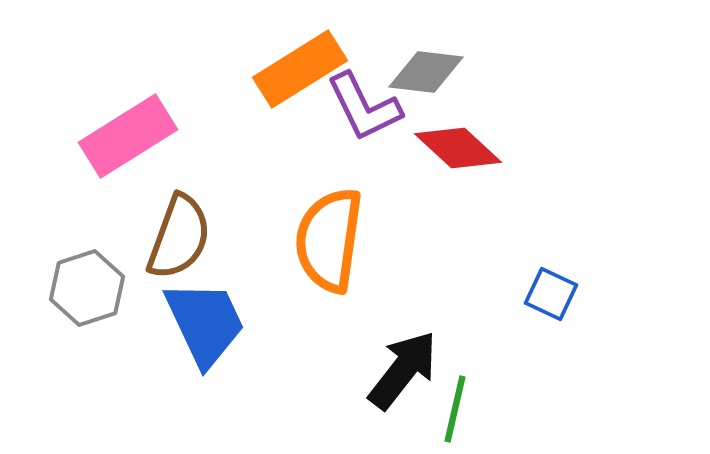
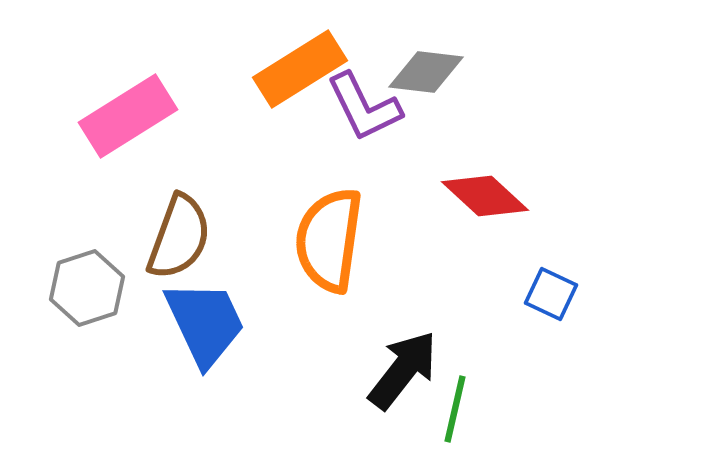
pink rectangle: moved 20 px up
red diamond: moved 27 px right, 48 px down
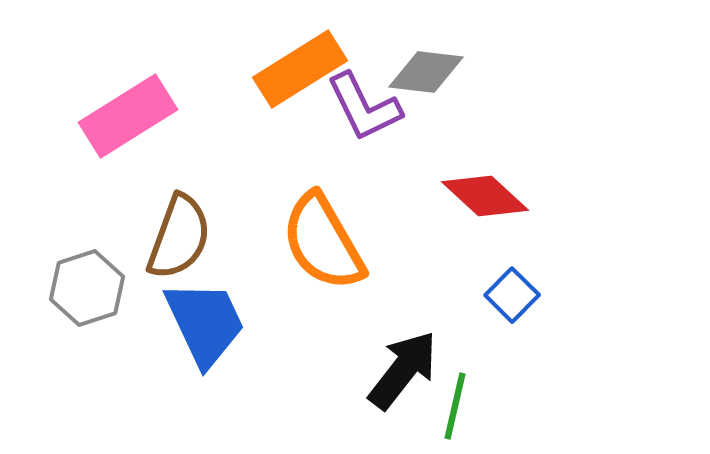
orange semicircle: moved 6 px left, 2 px down; rotated 38 degrees counterclockwise
blue square: moved 39 px left, 1 px down; rotated 20 degrees clockwise
green line: moved 3 px up
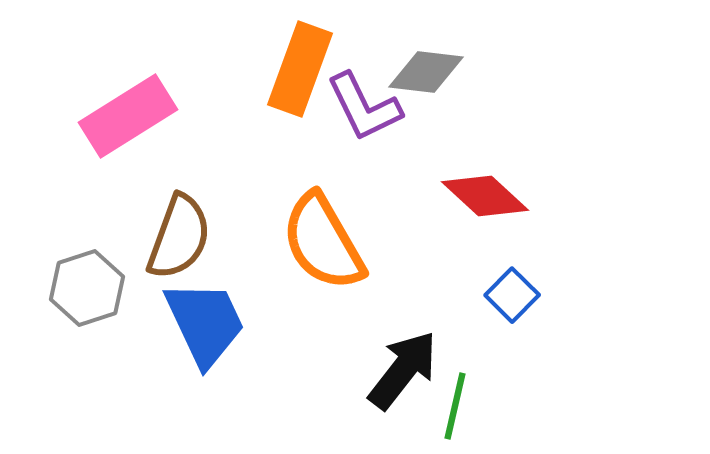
orange rectangle: rotated 38 degrees counterclockwise
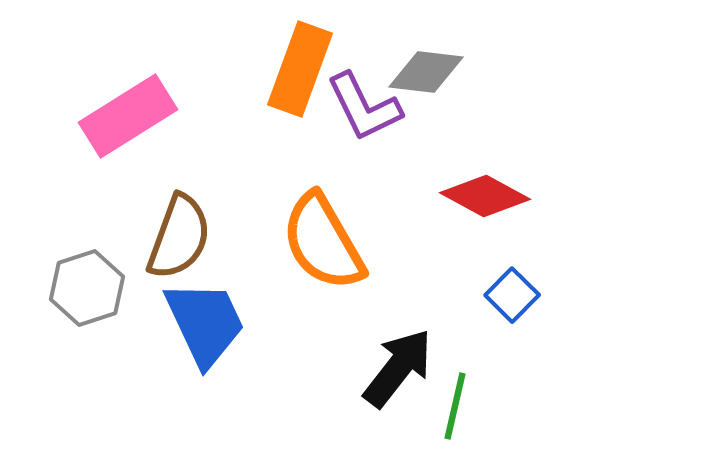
red diamond: rotated 14 degrees counterclockwise
black arrow: moved 5 px left, 2 px up
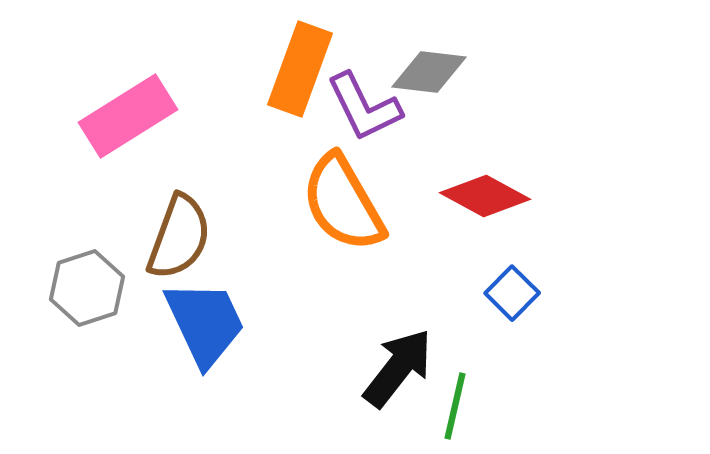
gray diamond: moved 3 px right
orange semicircle: moved 20 px right, 39 px up
blue square: moved 2 px up
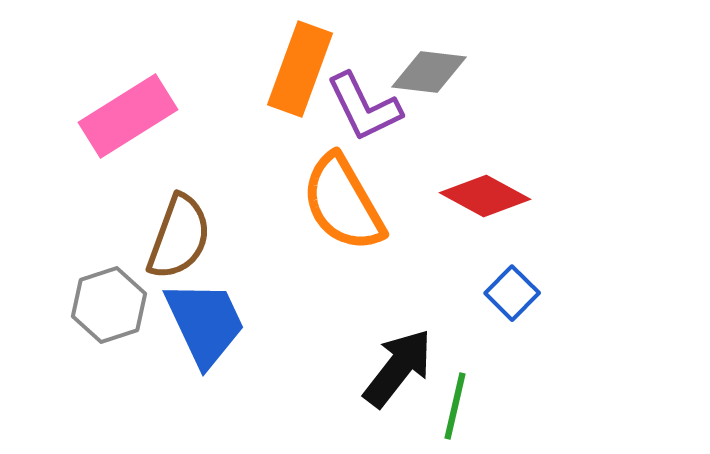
gray hexagon: moved 22 px right, 17 px down
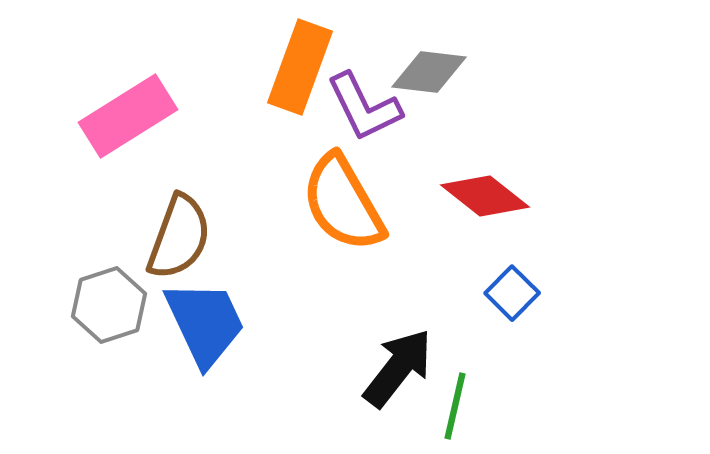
orange rectangle: moved 2 px up
red diamond: rotated 10 degrees clockwise
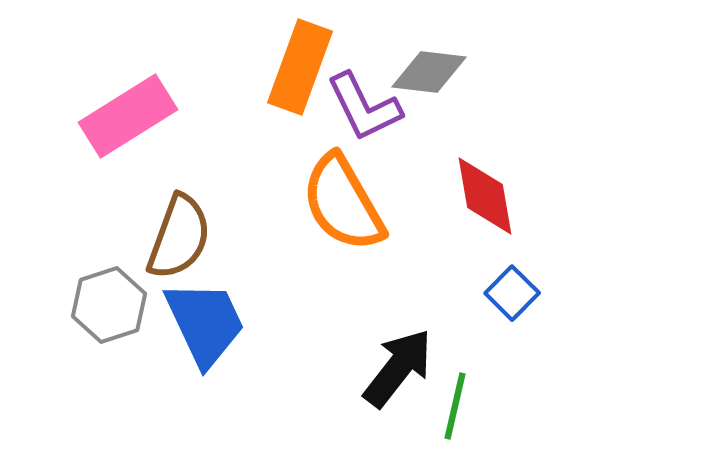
red diamond: rotated 42 degrees clockwise
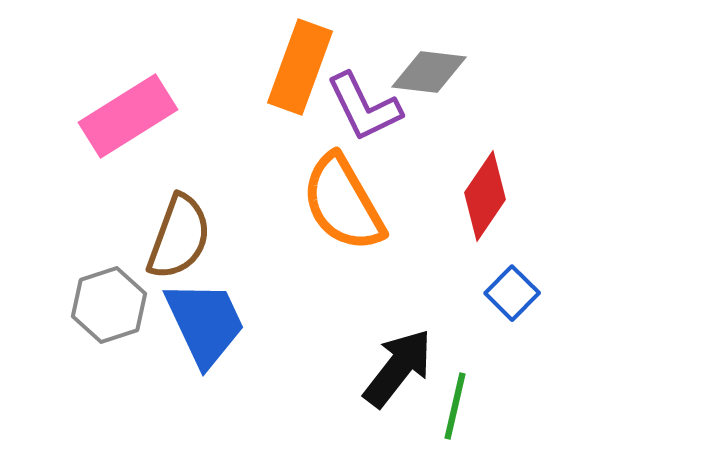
red diamond: rotated 44 degrees clockwise
